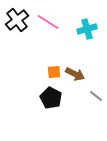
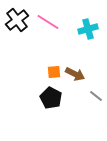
cyan cross: moved 1 px right
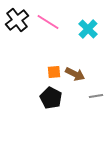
cyan cross: rotated 30 degrees counterclockwise
gray line: rotated 48 degrees counterclockwise
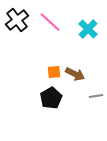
pink line: moved 2 px right; rotated 10 degrees clockwise
black pentagon: rotated 15 degrees clockwise
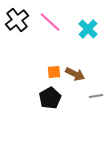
black pentagon: moved 1 px left
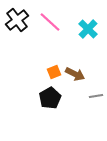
orange square: rotated 16 degrees counterclockwise
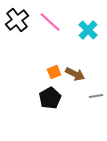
cyan cross: moved 1 px down
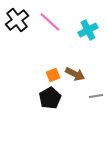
cyan cross: rotated 18 degrees clockwise
orange square: moved 1 px left, 3 px down
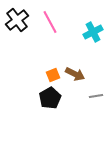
pink line: rotated 20 degrees clockwise
cyan cross: moved 5 px right, 2 px down
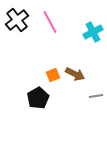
black pentagon: moved 12 px left
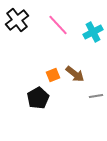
pink line: moved 8 px right, 3 px down; rotated 15 degrees counterclockwise
brown arrow: rotated 12 degrees clockwise
